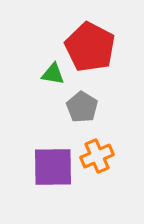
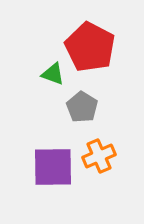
green triangle: rotated 10 degrees clockwise
orange cross: moved 2 px right
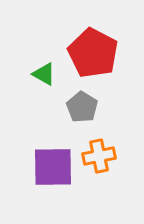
red pentagon: moved 3 px right, 6 px down
green triangle: moved 9 px left; rotated 10 degrees clockwise
orange cross: rotated 12 degrees clockwise
